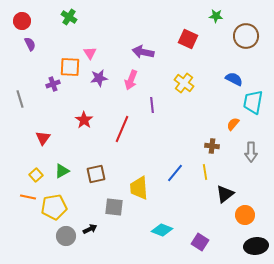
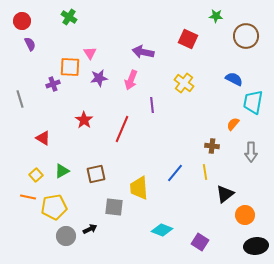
red triangle: rotated 35 degrees counterclockwise
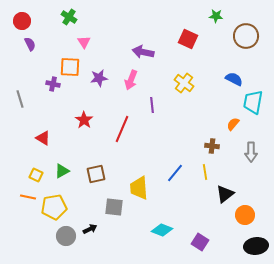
pink triangle: moved 6 px left, 11 px up
purple cross: rotated 32 degrees clockwise
yellow square: rotated 24 degrees counterclockwise
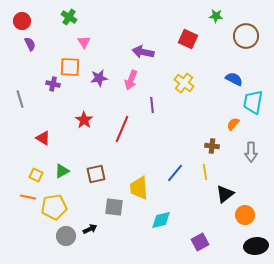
cyan diamond: moved 1 px left, 10 px up; rotated 35 degrees counterclockwise
purple square: rotated 30 degrees clockwise
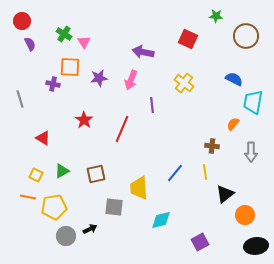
green cross: moved 5 px left, 17 px down
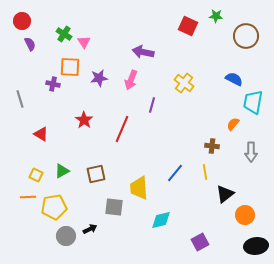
red square: moved 13 px up
purple line: rotated 21 degrees clockwise
red triangle: moved 2 px left, 4 px up
orange line: rotated 14 degrees counterclockwise
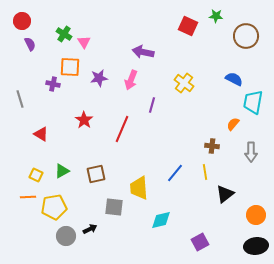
orange circle: moved 11 px right
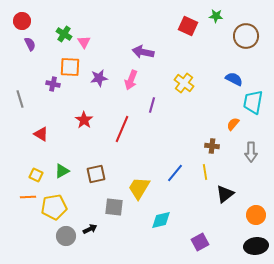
yellow trapezoid: rotated 35 degrees clockwise
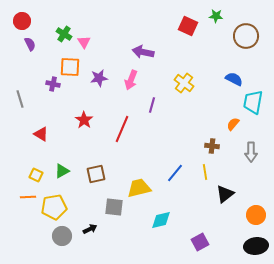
yellow trapezoid: rotated 45 degrees clockwise
gray circle: moved 4 px left
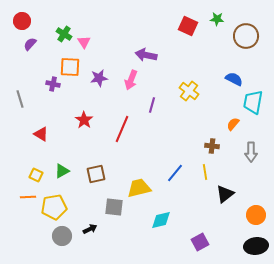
green star: moved 1 px right, 3 px down
purple semicircle: rotated 112 degrees counterclockwise
purple arrow: moved 3 px right, 3 px down
yellow cross: moved 5 px right, 8 px down
